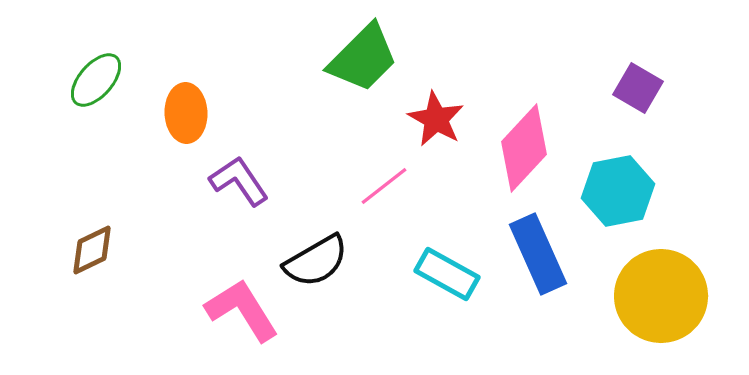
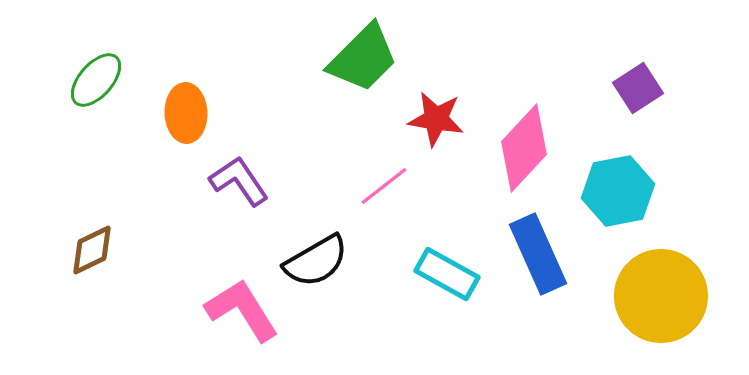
purple square: rotated 27 degrees clockwise
red star: rotated 20 degrees counterclockwise
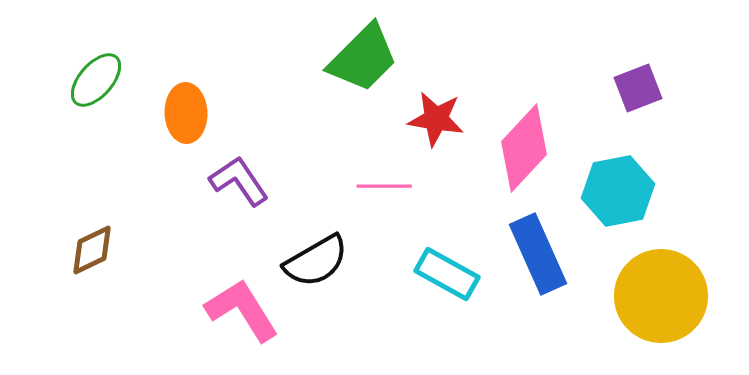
purple square: rotated 12 degrees clockwise
pink line: rotated 38 degrees clockwise
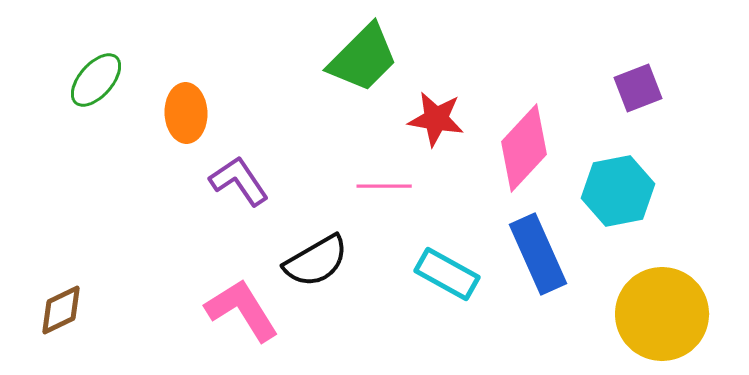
brown diamond: moved 31 px left, 60 px down
yellow circle: moved 1 px right, 18 px down
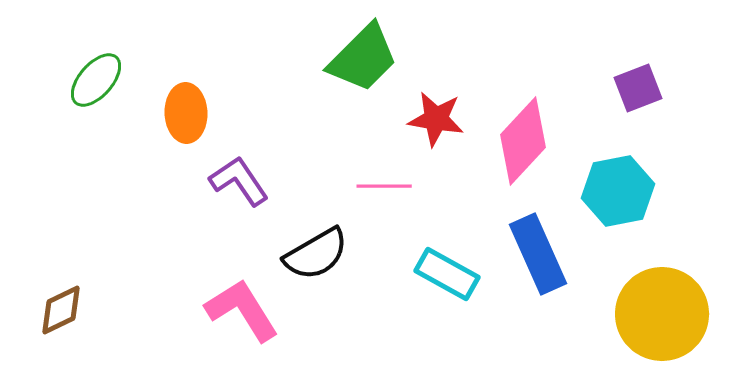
pink diamond: moved 1 px left, 7 px up
black semicircle: moved 7 px up
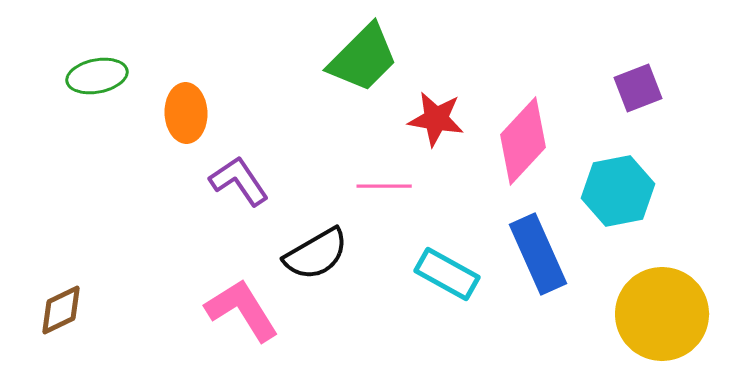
green ellipse: moved 1 px right, 4 px up; rotated 38 degrees clockwise
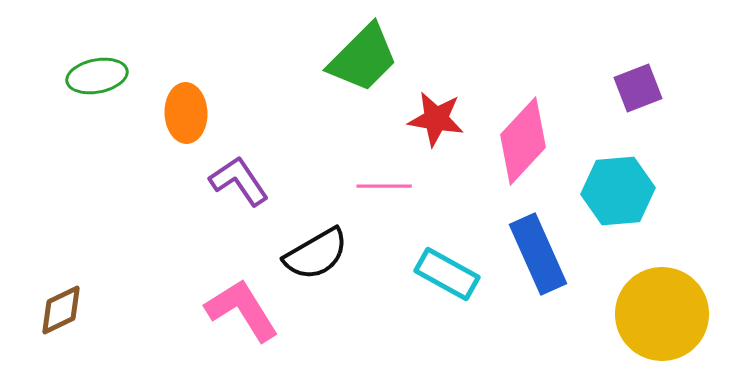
cyan hexagon: rotated 6 degrees clockwise
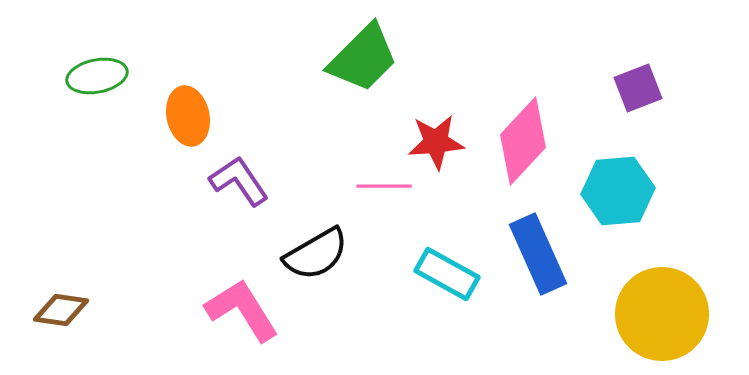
orange ellipse: moved 2 px right, 3 px down; rotated 10 degrees counterclockwise
red star: moved 23 px down; rotated 14 degrees counterclockwise
brown diamond: rotated 34 degrees clockwise
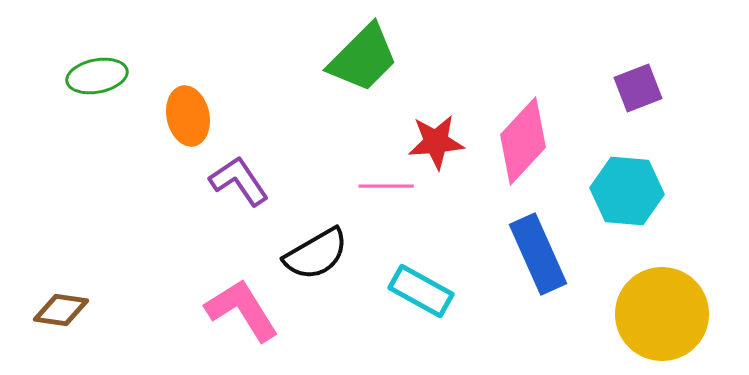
pink line: moved 2 px right
cyan hexagon: moved 9 px right; rotated 10 degrees clockwise
cyan rectangle: moved 26 px left, 17 px down
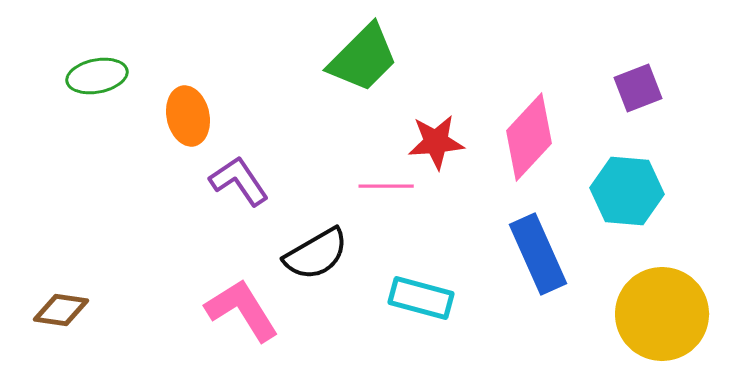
pink diamond: moved 6 px right, 4 px up
cyan rectangle: moved 7 px down; rotated 14 degrees counterclockwise
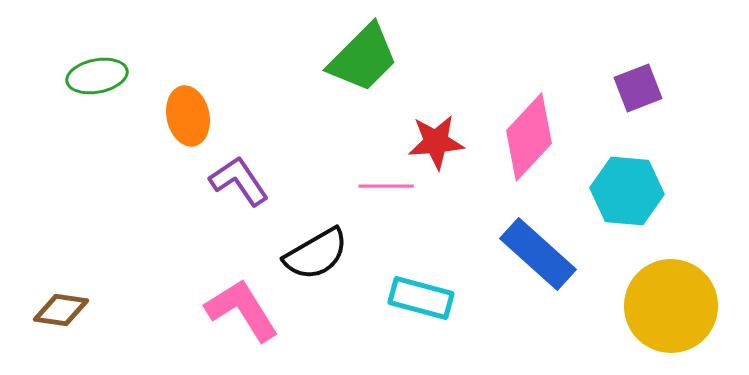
blue rectangle: rotated 24 degrees counterclockwise
yellow circle: moved 9 px right, 8 px up
